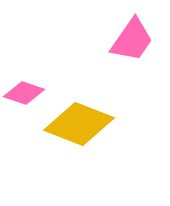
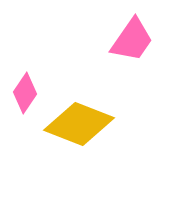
pink diamond: moved 1 px right; rotated 75 degrees counterclockwise
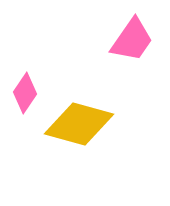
yellow diamond: rotated 6 degrees counterclockwise
